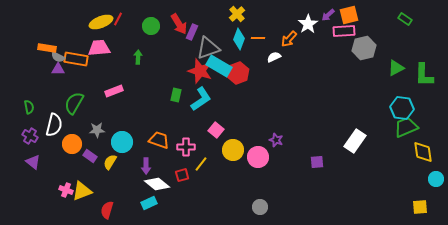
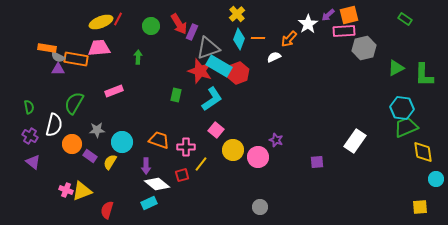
cyan L-shape at (201, 99): moved 11 px right
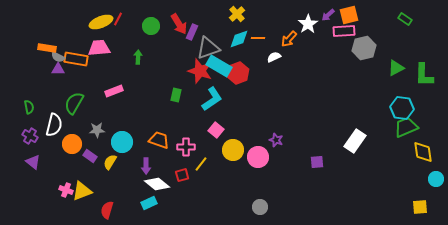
cyan diamond at (239, 39): rotated 50 degrees clockwise
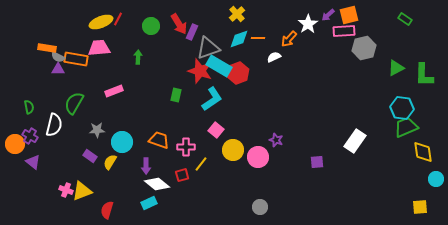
orange circle at (72, 144): moved 57 px left
